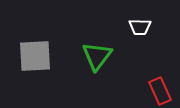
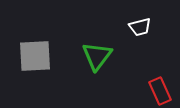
white trapezoid: rotated 15 degrees counterclockwise
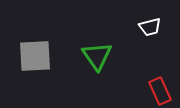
white trapezoid: moved 10 px right
green triangle: rotated 12 degrees counterclockwise
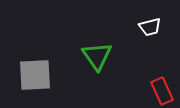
gray square: moved 19 px down
red rectangle: moved 2 px right
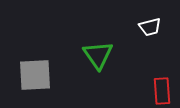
green triangle: moved 1 px right, 1 px up
red rectangle: rotated 20 degrees clockwise
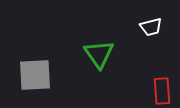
white trapezoid: moved 1 px right
green triangle: moved 1 px right, 1 px up
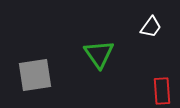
white trapezoid: rotated 40 degrees counterclockwise
gray square: rotated 6 degrees counterclockwise
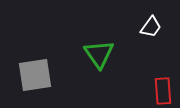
red rectangle: moved 1 px right
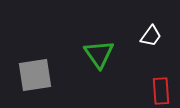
white trapezoid: moved 9 px down
red rectangle: moved 2 px left
